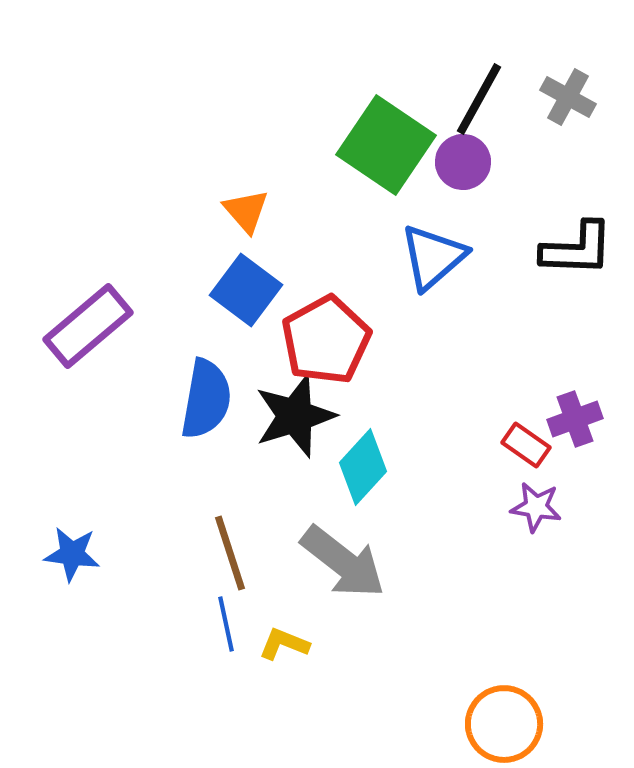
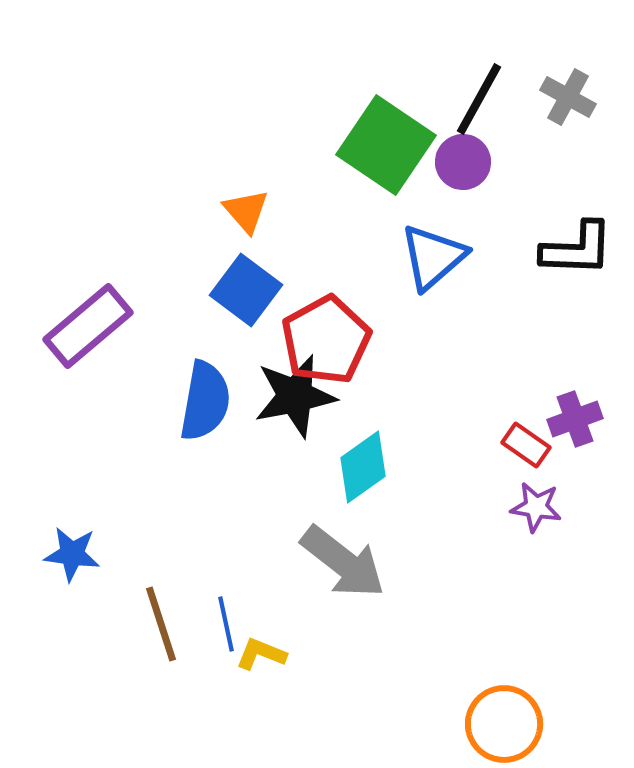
blue semicircle: moved 1 px left, 2 px down
black star: moved 20 px up; rotated 6 degrees clockwise
cyan diamond: rotated 12 degrees clockwise
brown line: moved 69 px left, 71 px down
yellow L-shape: moved 23 px left, 10 px down
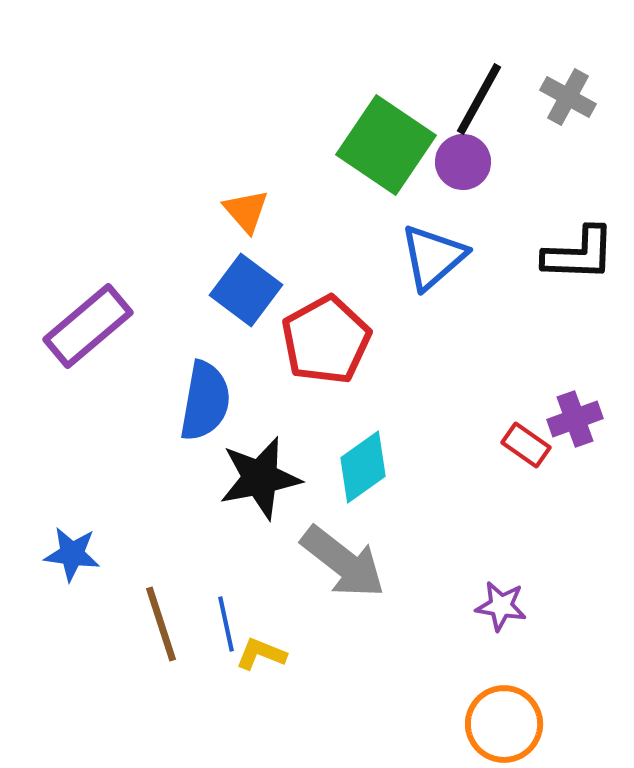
black L-shape: moved 2 px right, 5 px down
black star: moved 35 px left, 82 px down
purple star: moved 35 px left, 99 px down
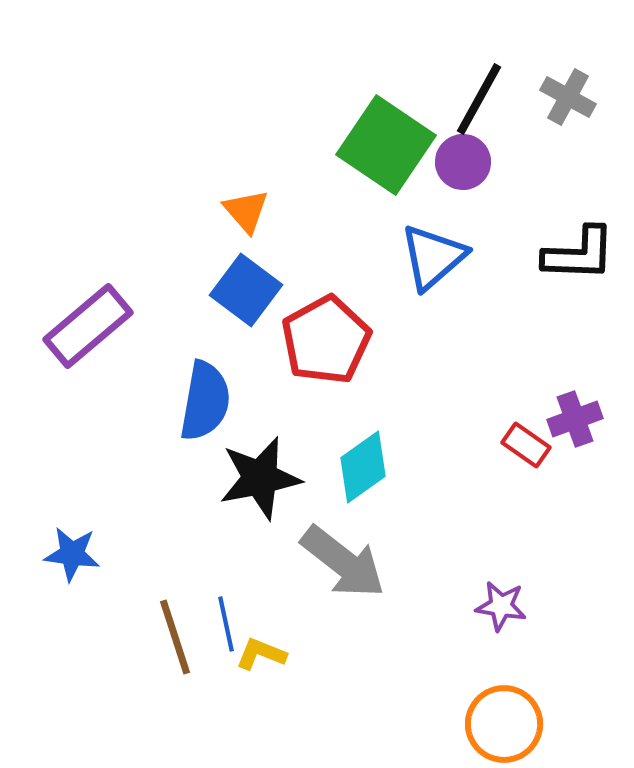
brown line: moved 14 px right, 13 px down
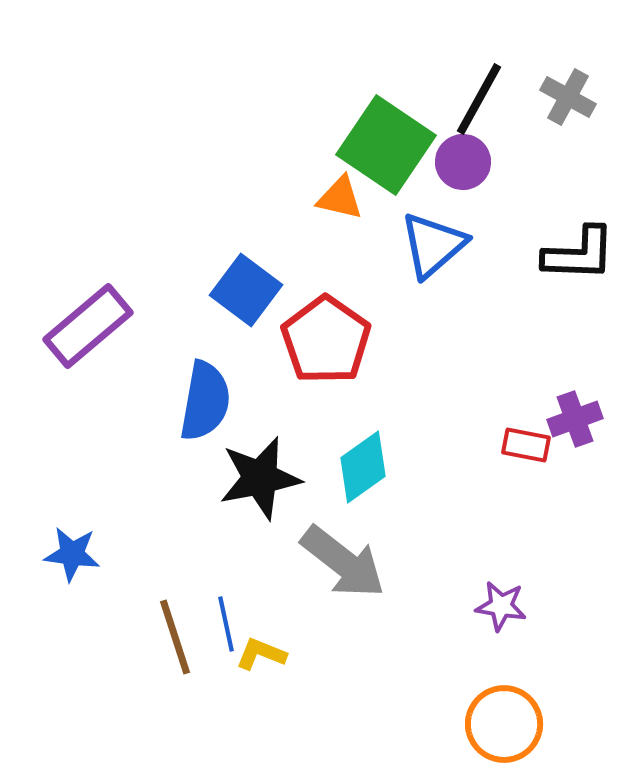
orange triangle: moved 94 px right, 13 px up; rotated 36 degrees counterclockwise
blue triangle: moved 12 px up
red pentagon: rotated 8 degrees counterclockwise
red rectangle: rotated 24 degrees counterclockwise
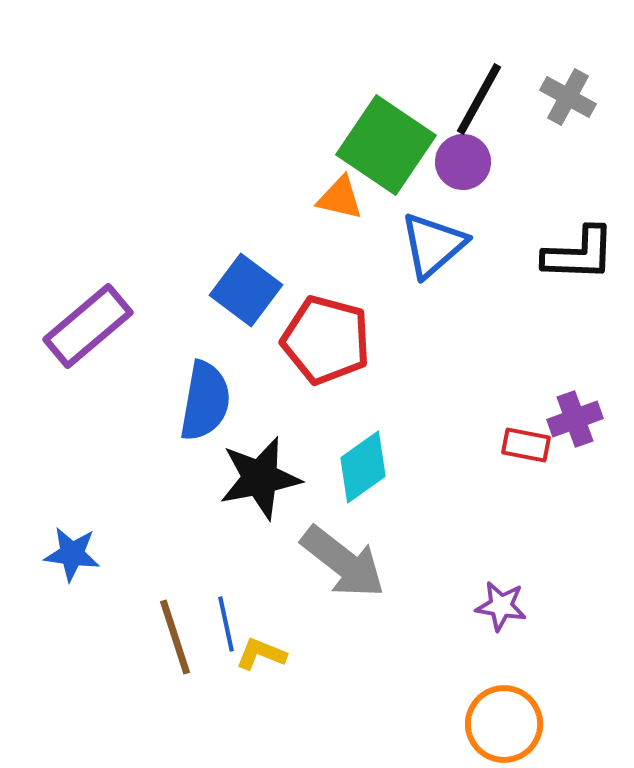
red pentagon: rotated 20 degrees counterclockwise
